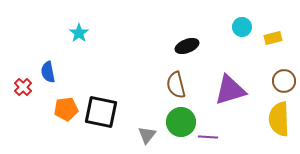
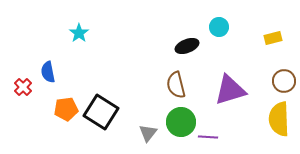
cyan circle: moved 23 px left
black square: rotated 20 degrees clockwise
gray triangle: moved 1 px right, 2 px up
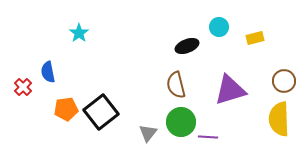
yellow rectangle: moved 18 px left
black square: rotated 20 degrees clockwise
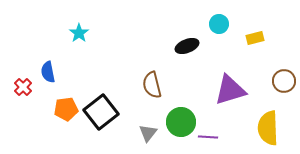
cyan circle: moved 3 px up
brown semicircle: moved 24 px left
yellow semicircle: moved 11 px left, 9 px down
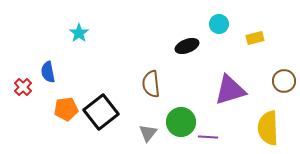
brown semicircle: moved 1 px left, 1 px up; rotated 8 degrees clockwise
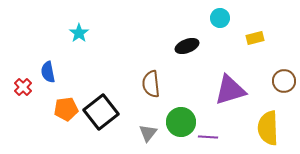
cyan circle: moved 1 px right, 6 px up
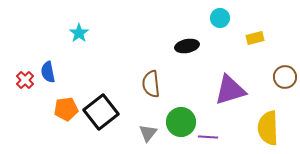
black ellipse: rotated 10 degrees clockwise
brown circle: moved 1 px right, 4 px up
red cross: moved 2 px right, 7 px up
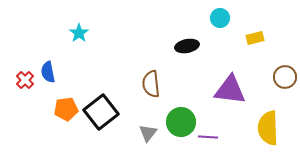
purple triangle: rotated 24 degrees clockwise
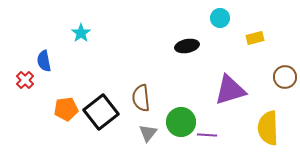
cyan star: moved 2 px right
blue semicircle: moved 4 px left, 11 px up
brown semicircle: moved 10 px left, 14 px down
purple triangle: rotated 24 degrees counterclockwise
purple line: moved 1 px left, 2 px up
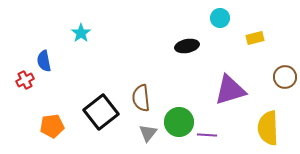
red cross: rotated 18 degrees clockwise
orange pentagon: moved 14 px left, 17 px down
green circle: moved 2 px left
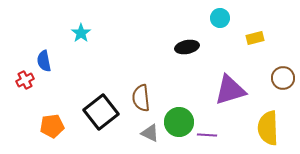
black ellipse: moved 1 px down
brown circle: moved 2 px left, 1 px down
gray triangle: moved 2 px right; rotated 42 degrees counterclockwise
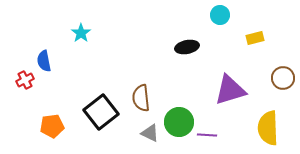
cyan circle: moved 3 px up
